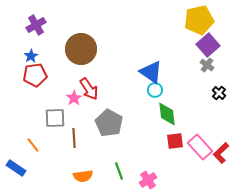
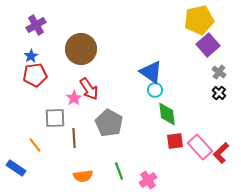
gray cross: moved 12 px right, 7 px down
orange line: moved 2 px right
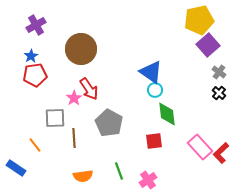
red square: moved 21 px left
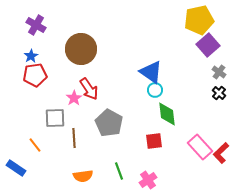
purple cross: rotated 30 degrees counterclockwise
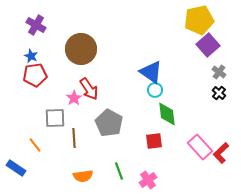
blue star: rotated 16 degrees counterclockwise
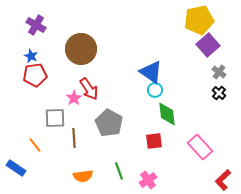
red L-shape: moved 2 px right, 27 px down
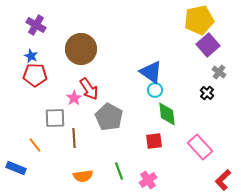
red pentagon: rotated 10 degrees clockwise
black cross: moved 12 px left
gray pentagon: moved 6 px up
blue rectangle: rotated 12 degrees counterclockwise
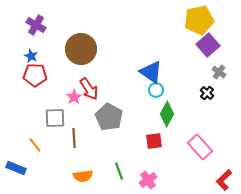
cyan circle: moved 1 px right
pink star: moved 1 px up
green diamond: rotated 35 degrees clockwise
red L-shape: moved 1 px right
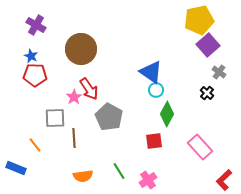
green line: rotated 12 degrees counterclockwise
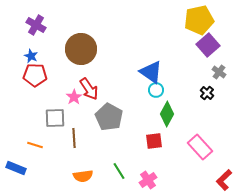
orange line: rotated 35 degrees counterclockwise
